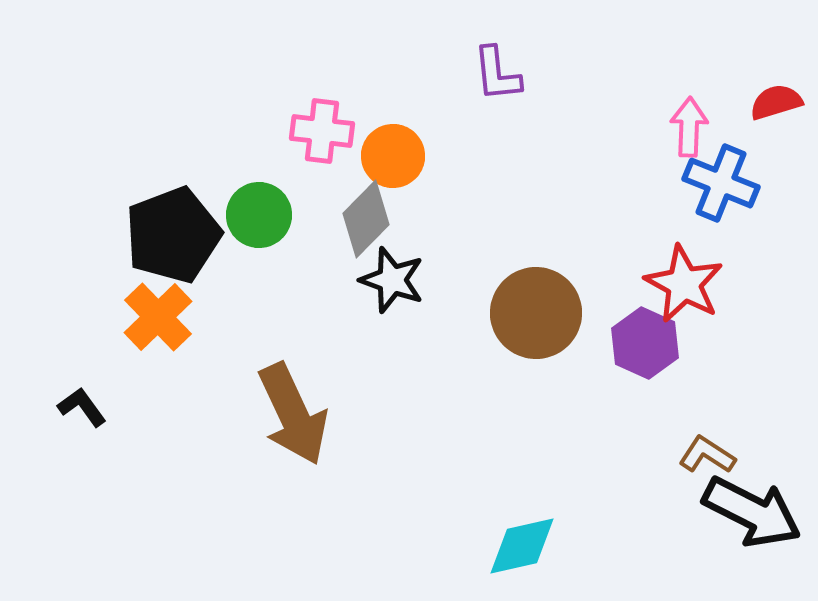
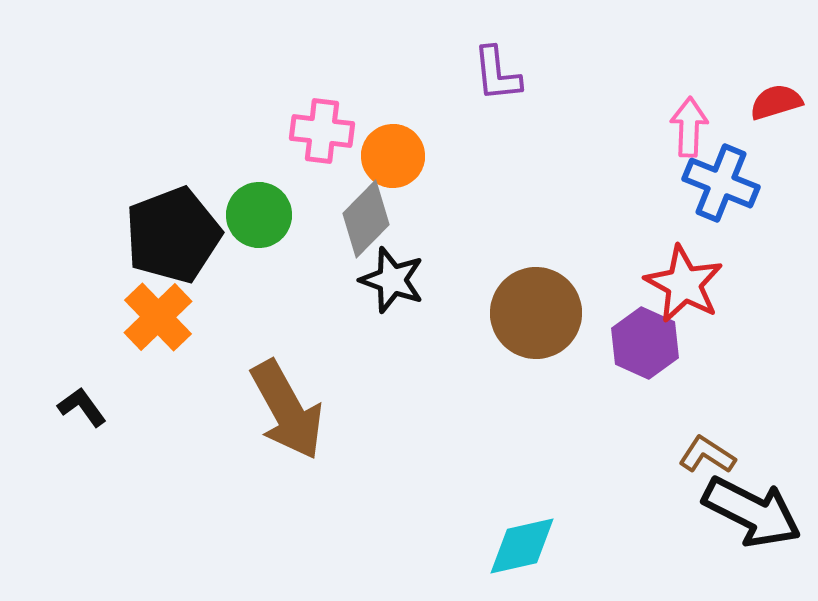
brown arrow: moved 6 px left, 4 px up; rotated 4 degrees counterclockwise
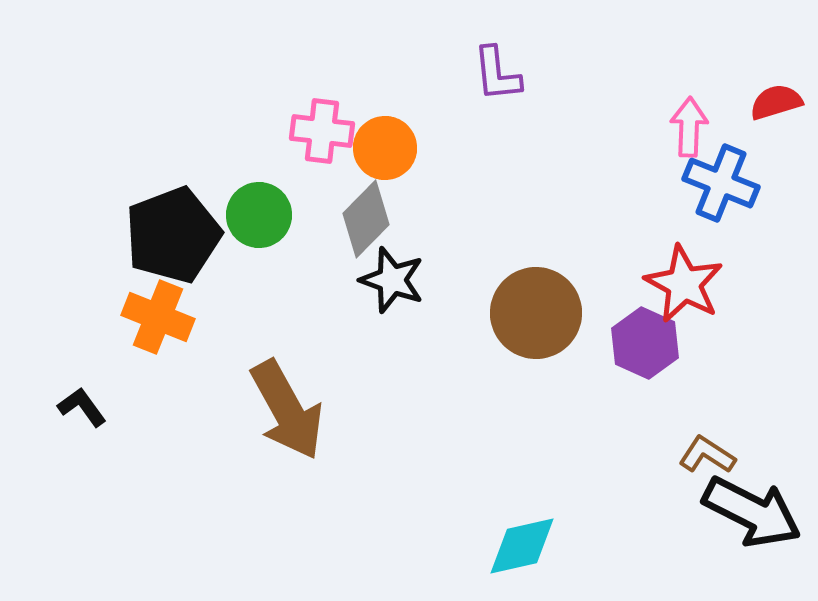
orange circle: moved 8 px left, 8 px up
orange cross: rotated 24 degrees counterclockwise
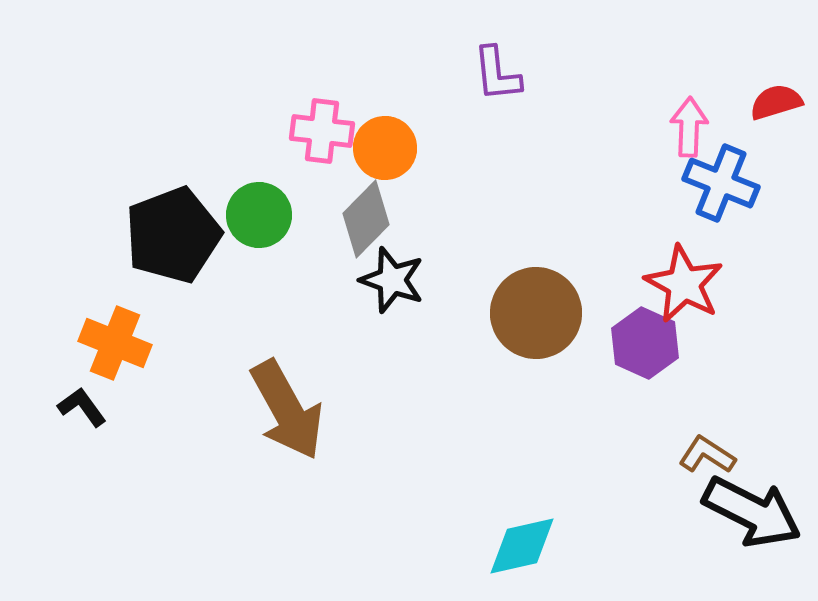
orange cross: moved 43 px left, 26 px down
